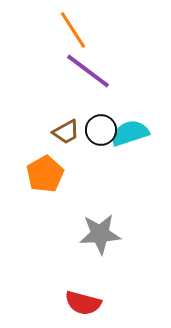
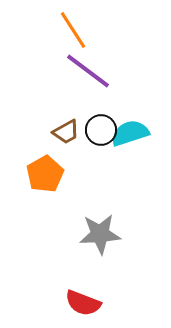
red semicircle: rotated 6 degrees clockwise
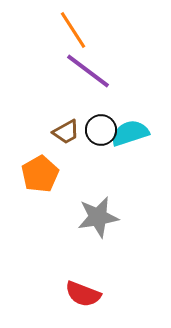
orange pentagon: moved 5 px left
gray star: moved 2 px left, 17 px up; rotated 6 degrees counterclockwise
red semicircle: moved 9 px up
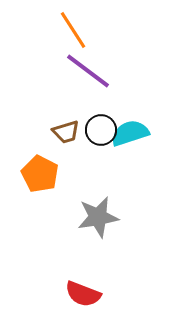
brown trapezoid: rotated 12 degrees clockwise
orange pentagon: rotated 15 degrees counterclockwise
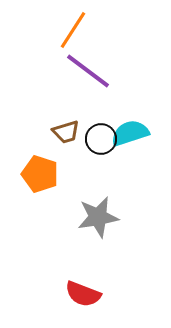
orange line: rotated 66 degrees clockwise
black circle: moved 9 px down
orange pentagon: rotated 9 degrees counterclockwise
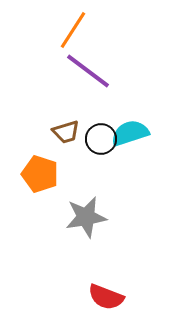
gray star: moved 12 px left
red semicircle: moved 23 px right, 3 px down
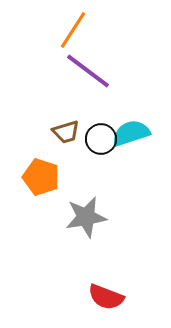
cyan semicircle: moved 1 px right
orange pentagon: moved 1 px right, 3 px down
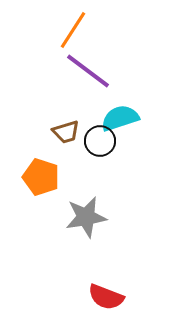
cyan semicircle: moved 11 px left, 15 px up
black circle: moved 1 px left, 2 px down
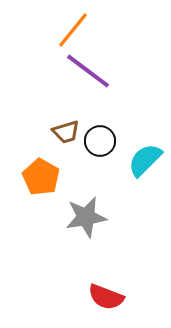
orange line: rotated 6 degrees clockwise
cyan semicircle: moved 25 px right, 42 px down; rotated 27 degrees counterclockwise
orange pentagon: rotated 12 degrees clockwise
